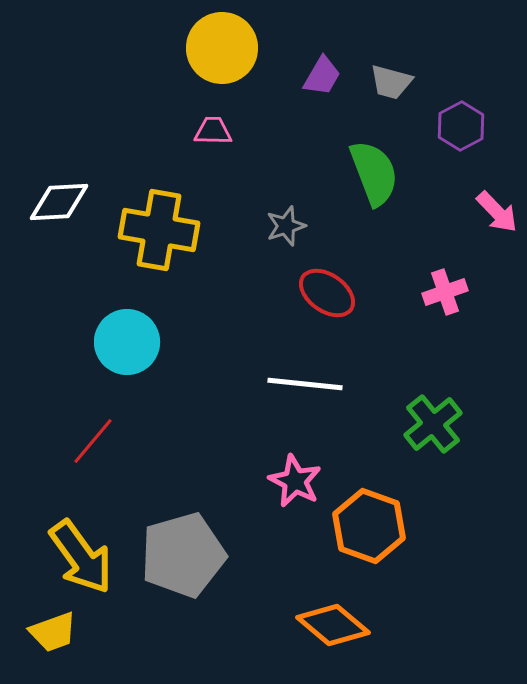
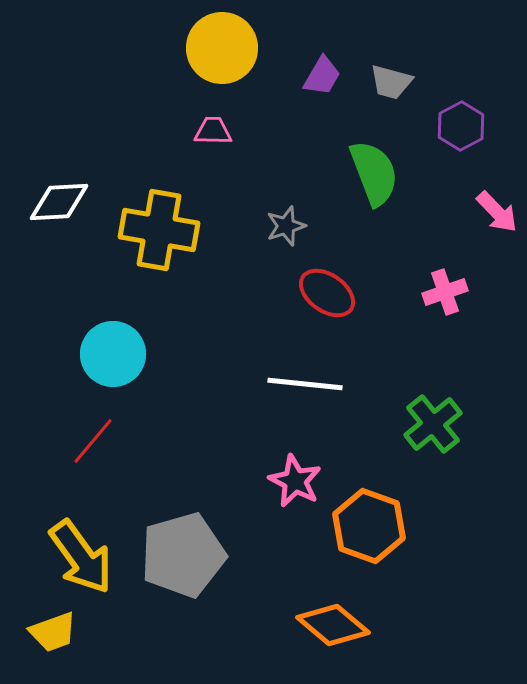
cyan circle: moved 14 px left, 12 px down
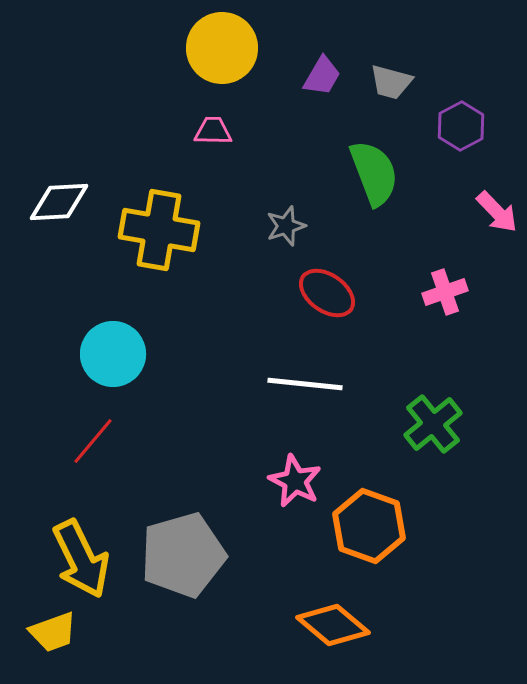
yellow arrow: moved 2 px down; rotated 10 degrees clockwise
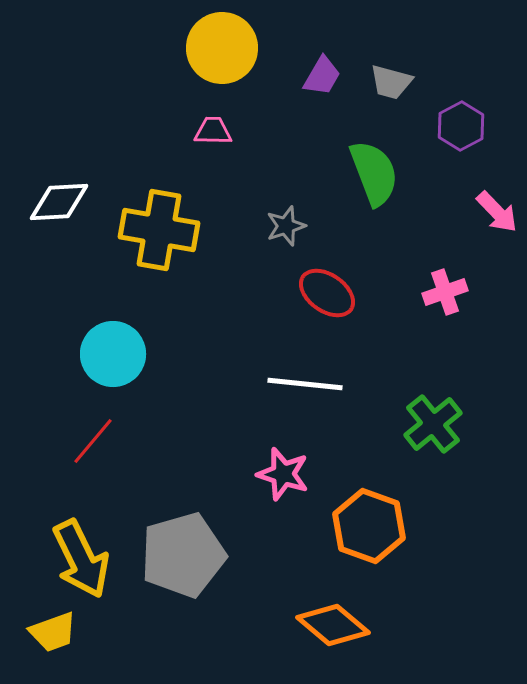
pink star: moved 12 px left, 7 px up; rotated 10 degrees counterclockwise
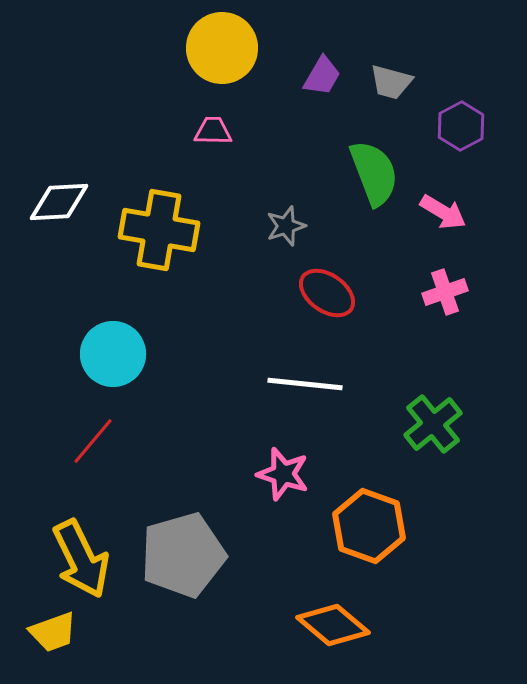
pink arrow: moved 54 px left; rotated 15 degrees counterclockwise
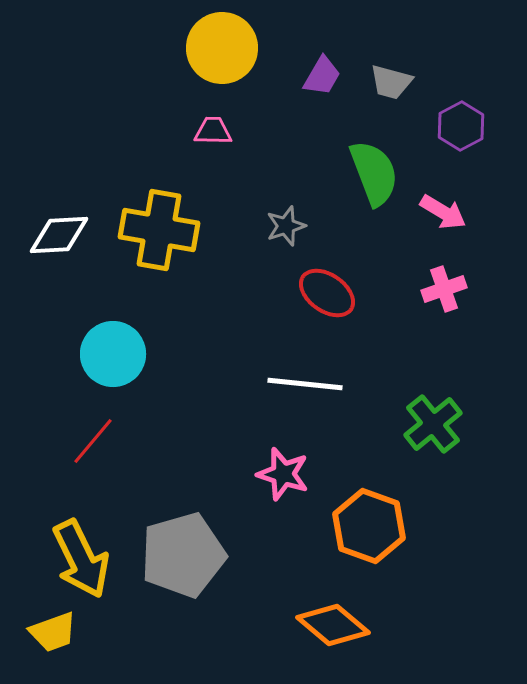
white diamond: moved 33 px down
pink cross: moved 1 px left, 3 px up
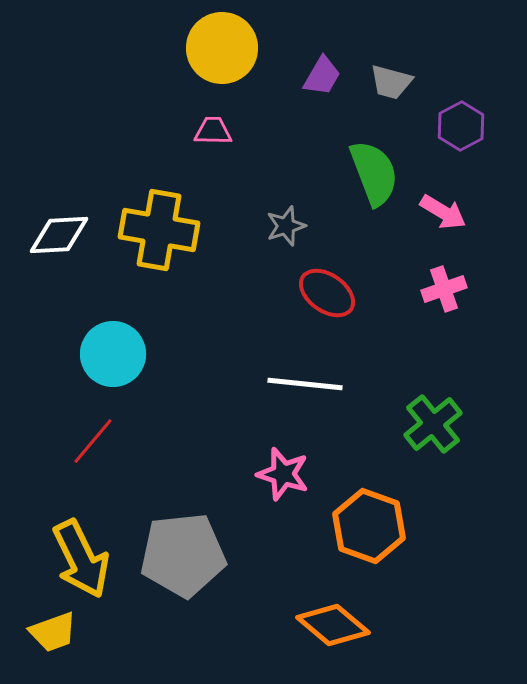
gray pentagon: rotated 10 degrees clockwise
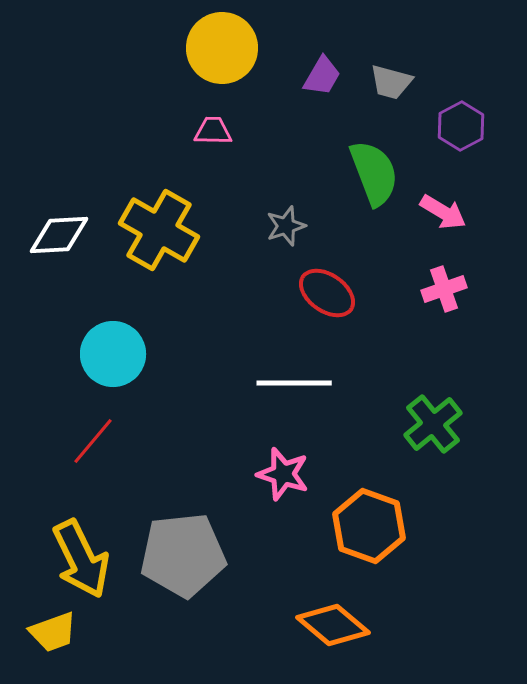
yellow cross: rotated 20 degrees clockwise
white line: moved 11 px left, 1 px up; rotated 6 degrees counterclockwise
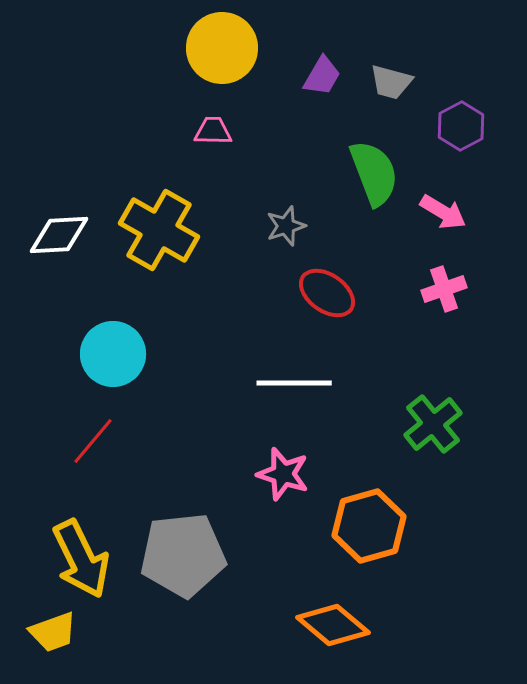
orange hexagon: rotated 24 degrees clockwise
